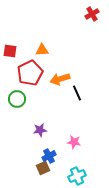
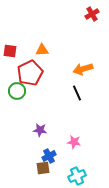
orange arrow: moved 23 px right, 10 px up
green circle: moved 8 px up
purple star: rotated 16 degrees clockwise
brown square: rotated 16 degrees clockwise
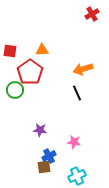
red pentagon: moved 1 px up; rotated 10 degrees counterclockwise
green circle: moved 2 px left, 1 px up
brown square: moved 1 px right, 1 px up
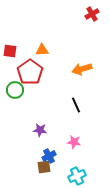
orange arrow: moved 1 px left
black line: moved 1 px left, 12 px down
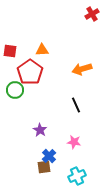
purple star: rotated 24 degrees clockwise
blue cross: rotated 16 degrees counterclockwise
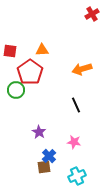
green circle: moved 1 px right
purple star: moved 1 px left, 2 px down
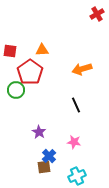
red cross: moved 5 px right
